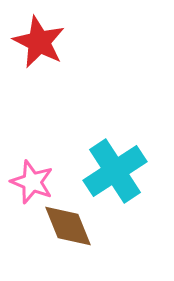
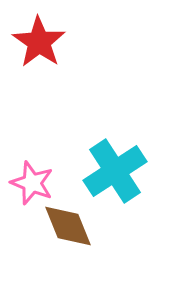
red star: rotated 8 degrees clockwise
pink star: moved 1 px down
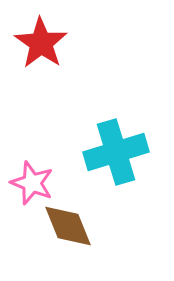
red star: moved 2 px right, 1 px down
cyan cross: moved 1 px right, 19 px up; rotated 16 degrees clockwise
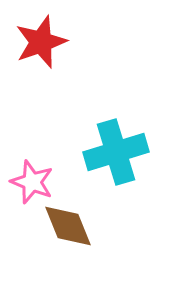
red star: moved 1 px up; rotated 18 degrees clockwise
pink star: moved 1 px up
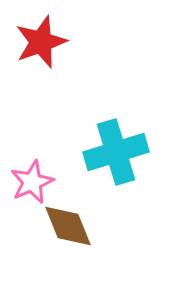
pink star: rotated 27 degrees clockwise
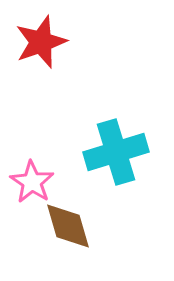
pink star: rotated 15 degrees counterclockwise
brown diamond: rotated 6 degrees clockwise
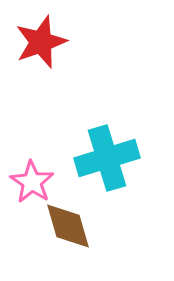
cyan cross: moved 9 px left, 6 px down
